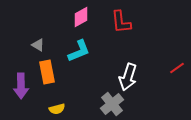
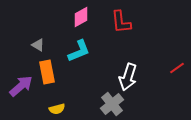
purple arrow: rotated 130 degrees counterclockwise
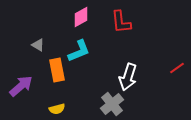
orange rectangle: moved 10 px right, 2 px up
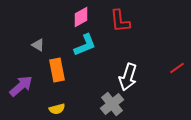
red L-shape: moved 1 px left, 1 px up
cyan L-shape: moved 6 px right, 6 px up
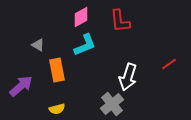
red line: moved 8 px left, 4 px up
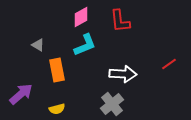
white arrow: moved 5 px left, 3 px up; rotated 104 degrees counterclockwise
purple arrow: moved 8 px down
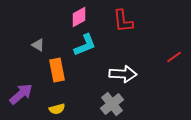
pink diamond: moved 2 px left
red L-shape: moved 3 px right
red line: moved 5 px right, 7 px up
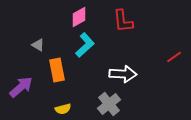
cyan L-shape: rotated 20 degrees counterclockwise
purple arrow: moved 7 px up
gray cross: moved 3 px left
yellow semicircle: moved 6 px right
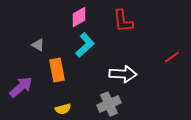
red line: moved 2 px left
gray cross: rotated 15 degrees clockwise
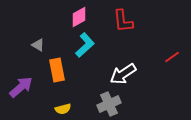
white arrow: rotated 144 degrees clockwise
